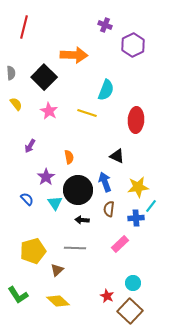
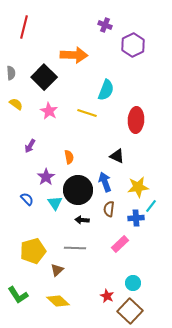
yellow semicircle: rotated 16 degrees counterclockwise
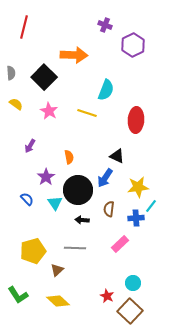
blue arrow: moved 4 px up; rotated 126 degrees counterclockwise
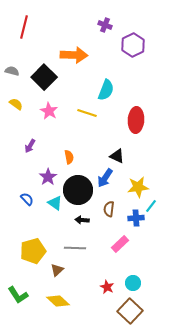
gray semicircle: moved 1 px right, 2 px up; rotated 72 degrees counterclockwise
purple star: moved 2 px right
cyan triangle: rotated 21 degrees counterclockwise
red star: moved 9 px up
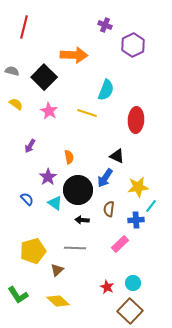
blue cross: moved 2 px down
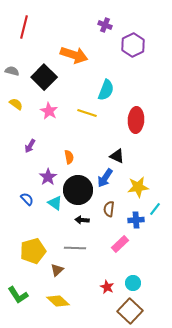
orange arrow: rotated 16 degrees clockwise
cyan line: moved 4 px right, 3 px down
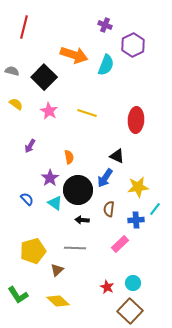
cyan semicircle: moved 25 px up
purple star: moved 2 px right, 1 px down
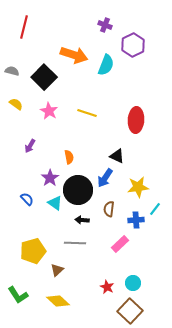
gray line: moved 5 px up
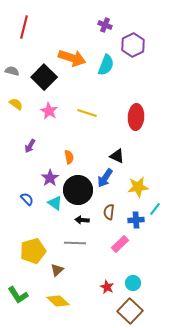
orange arrow: moved 2 px left, 3 px down
red ellipse: moved 3 px up
brown semicircle: moved 3 px down
